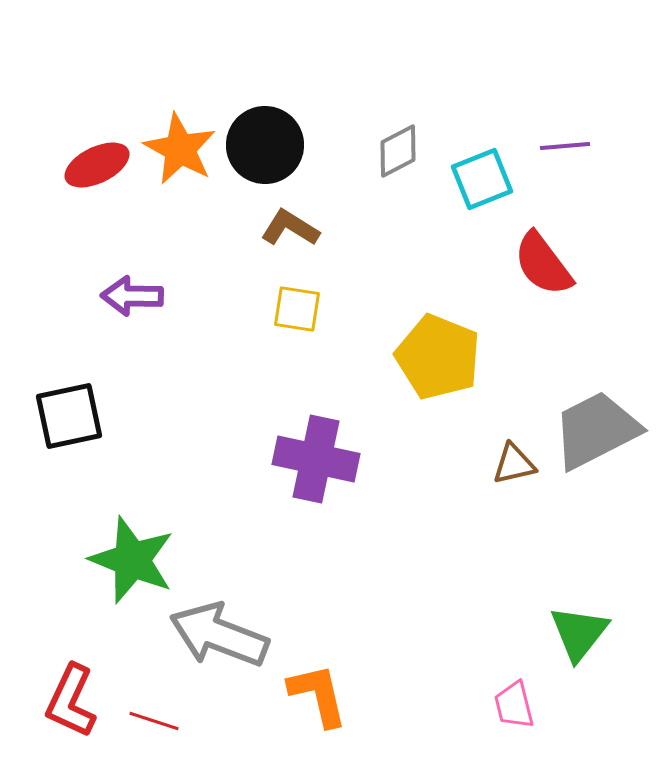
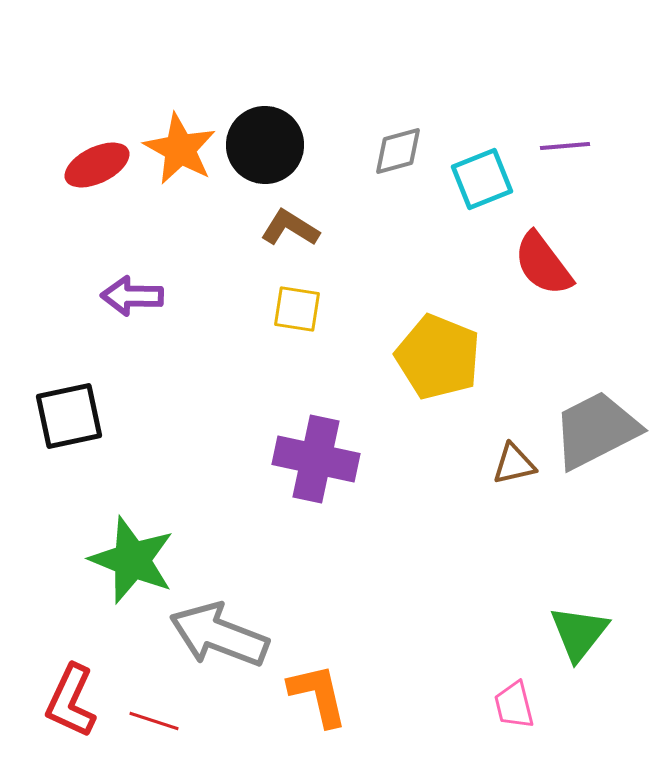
gray diamond: rotated 12 degrees clockwise
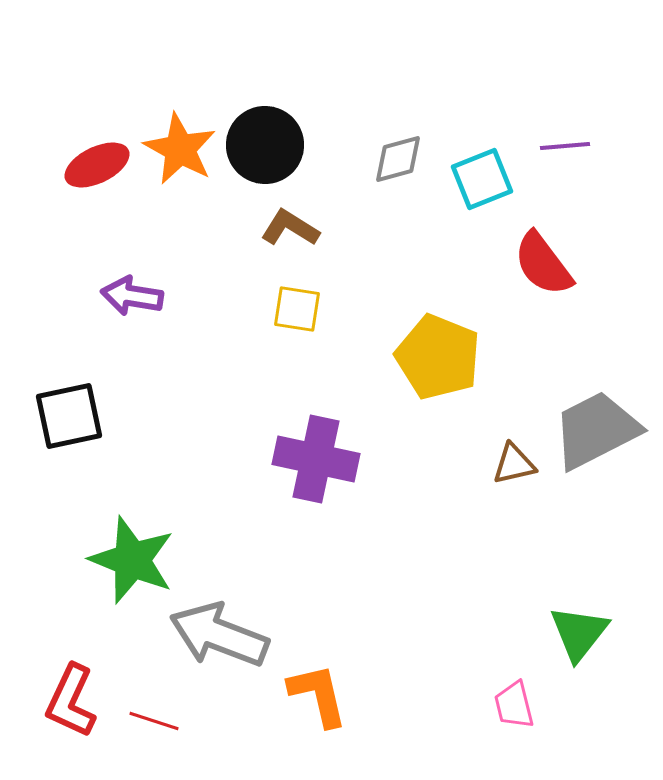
gray diamond: moved 8 px down
purple arrow: rotated 8 degrees clockwise
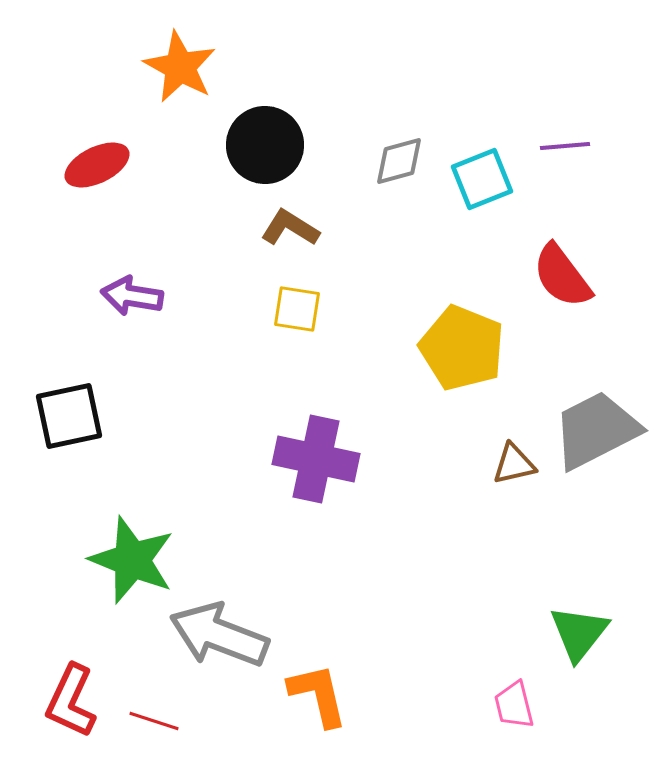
orange star: moved 82 px up
gray diamond: moved 1 px right, 2 px down
red semicircle: moved 19 px right, 12 px down
yellow pentagon: moved 24 px right, 9 px up
